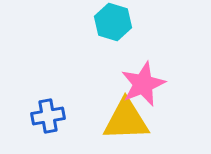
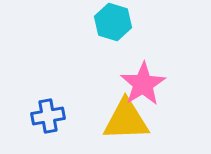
pink star: rotated 9 degrees counterclockwise
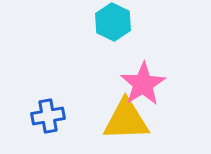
cyan hexagon: rotated 9 degrees clockwise
